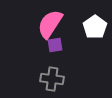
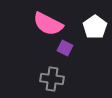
pink semicircle: moved 2 px left; rotated 96 degrees counterclockwise
purple square: moved 10 px right, 3 px down; rotated 35 degrees clockwise
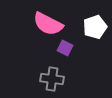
white pentagon: rotated 15 degrees clockwise
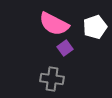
pink semicircle: moved 6 px right
purple square: rotated 28 degrees clockwise
